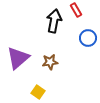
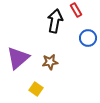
black arrow: moved 1 px right
yellow square: moved 2 px left, 3 px up
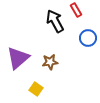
black arrow: rotated 40 degrees counterclockwise
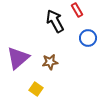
red rectangle: moved 1 px right
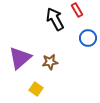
black arrow: moved 2 px up
purple triangle: moved 2 px right
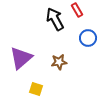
purple triangle: moved 1 px right
brown star: moved 9 px right
yellow square: rotated 16 degrees counterclockwise
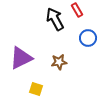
purple triangle: rotated 15 degrees clockwise
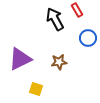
purple triangle: moved 1 px left, 1 px down
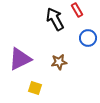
yellow square: moved 1 px left, 1 px up
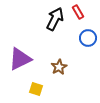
red rectangle: moved 1 px right, 2 px down
black arrow: rotated 55 degrees clockwise
brown star: moved 5 px down; rotated 21 degrees counterclockwise
yellow square: moved 1 px right, 1 px down
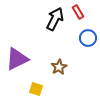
purple triangle: moved 3 px left
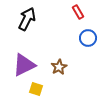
black arrow: moved 28 px left
purple triangle: moved 7 px right, 6 px down
